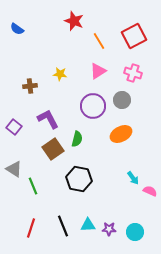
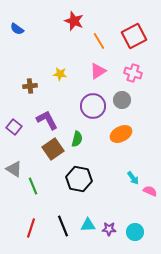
purple L-shape: moved 1 px left, 1 px down
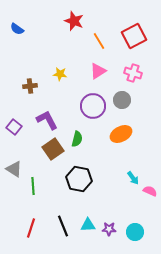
green line: rotated 18 degrees clockwise
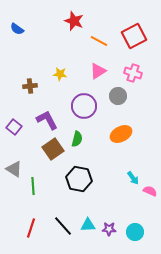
orange line: rotated 30 degrees counterclockwise
gray circle: moved 4 px left, 4 px up
purple circle: moved 9 px left
black line: rotated 20 degrees counterclockwise
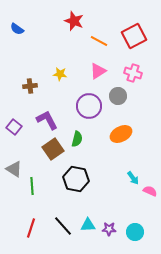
purple circle: moved 5 px right
black hexagon: moved 3 px left
green line: moved 1 px left
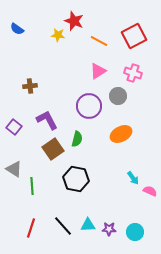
yellow star: moved 2 px left, 39 px up
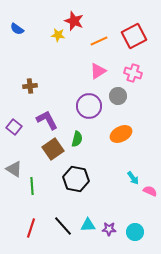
orange line: rotated 54 degrees counterclockwise
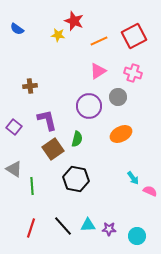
gray circle: moved 1 px down
purple L-shape: rotated 15 degrees clockwise
cyan circle: moved 2 px right, 4 px down
